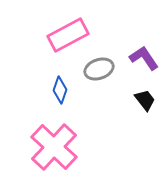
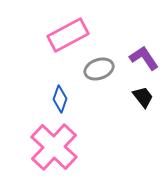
blue diamond: moved 9 px down
black trapezoid: moved 2 px left, 3 px up
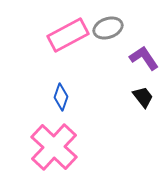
gray ellipse: moved 9 px right, 41 px up
blue diamond: moved 1 px right, 2 px up
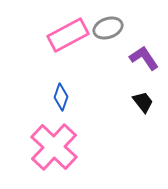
black trapezoid: moved 5 px down
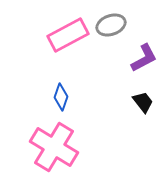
gray ellipse: moved 3 px right, 3 px up
purple L-shape: rotated 96 degrees clockwise
pink cross: rotated 12 degrees counterclockwise
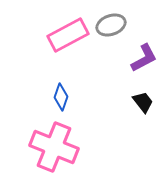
pink cross: rotated 9 degrees counterclockwise
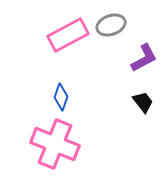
pink cross: moved 1 px right, 3 px up
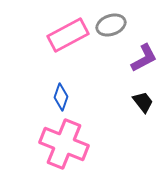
pink cross: moved 9 px right
